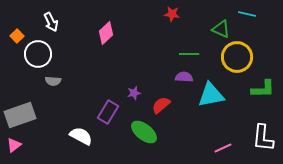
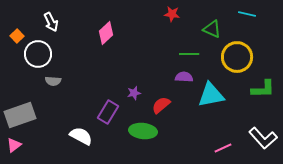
green triangle: moved 9 px left
green ellipse: moved 1 px left, 1 px up; rotated 32 degrees counterclockwise
white L-shape: rotated 48 degrees counterclockwise
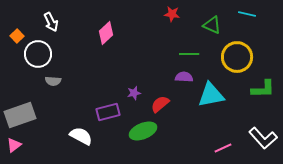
green triangle: moved 4 px up
red semicircle: moved 1 px left, 1 px up
purple rectangle: rotated 45 degrees clockwise
green ellipse: rotated 28 degrees counterclockwise
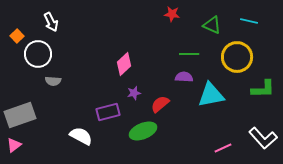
cyan line: moved 2 px right, 7 px down
pink diamond: moved 18 px right, 31 px down
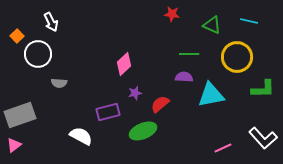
gray semicircle: moved 6 px right, 2 px down
purple star: moved 1 px right
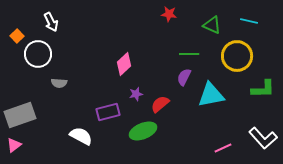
red star: moved 3 px left
yellow circle: moved 1 px up
purple semicircle: rotated 66 degrees counterclockwise
purple star: moved 1 px right, 1 px down
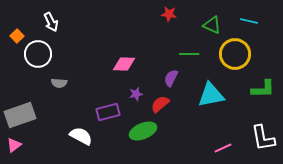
yellow circle: moved 2 px left, 2 px up
pink diamond: rotated 45 degrees clockwise
purple semicircle: moved 13 px left, 1 px down
white L-shape: rotated 32 degrees clockwise
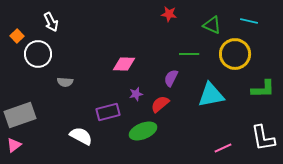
gray semicircle: moved 6 px right, 1 px up
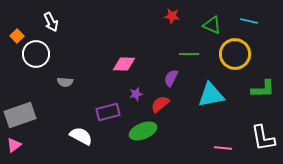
red star: moved 3 px right, 2 px down
white circle: moved 2 px left
pink line: rotated 30 degrees clockwise
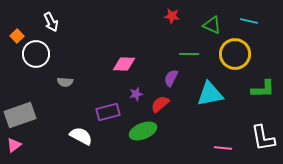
cyan triangle: moved 1 px left, 1 px up
